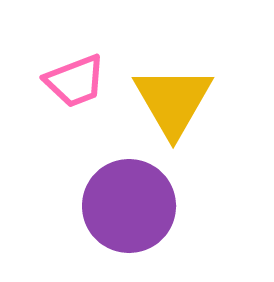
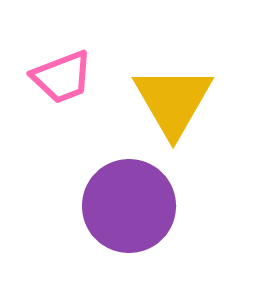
pink trapezoid: moved 13 px left, 4 px up
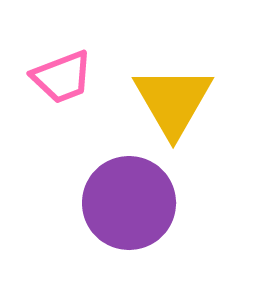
purple circle: moved 3 px up
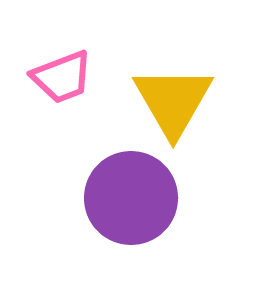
purple circle: moved 2 px right, 5 px up
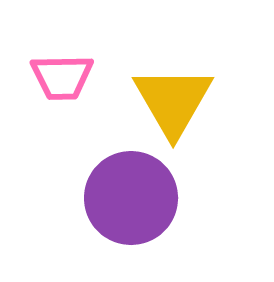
pink trapezoid: rotated 20 degrees clockwise
